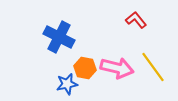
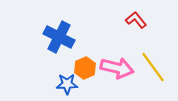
orange hexagon: rotated 25 degrees clockwise
blue star: rotated 10 degrees clockwise
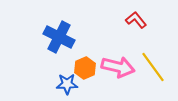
pink arrow: moved 1 px right, 1 px up
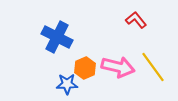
blue cross: moved 2 px left
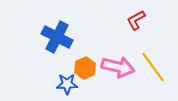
red L-shape: rotated 80 degrees counterclockwise
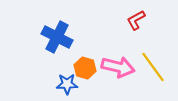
orange hexagon: rotated 20 degrees counterclockwise
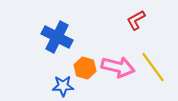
blue star: moved 4 px left, 2 px down
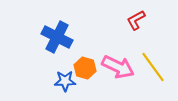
pink arrow: rotated 12 degrees clockwise
blue star: moved 2 px right, 5 px up
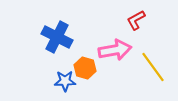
pink arrow: moved 3 px left, 17 px up; rotated 36 degrees counterclockwise
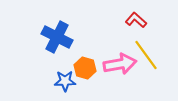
red L-shape: rotated 70 degrees clockwise
pink arrow: moved 5 px right, 14 px down
yellow line: moved 7 px left, 12 px up
